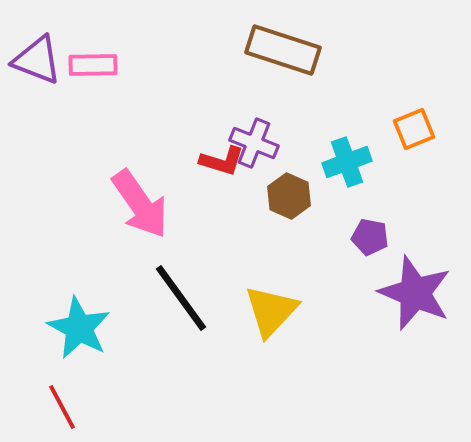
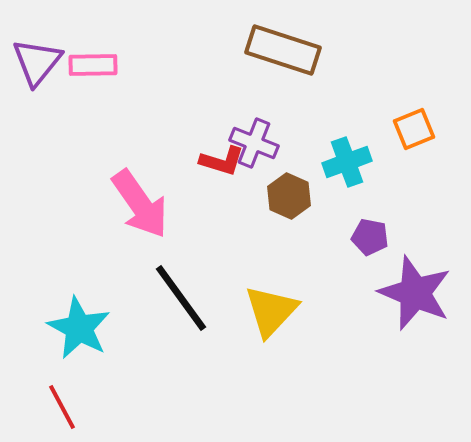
purple triangle: moved 2 px down; rotated 48 degrees clockwise
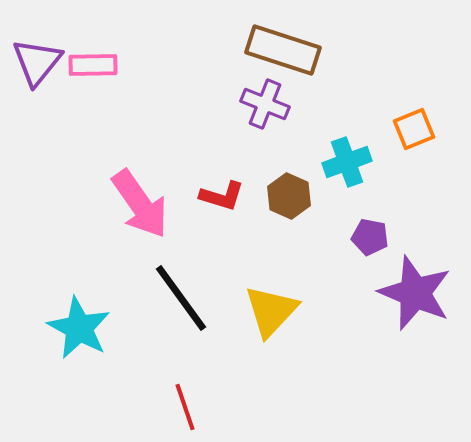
purple cross: moved 11 px right, 39 px up
red L-shape: moved 35 px down
red line: moved 123 px right; rotated 9 degrees clockwise
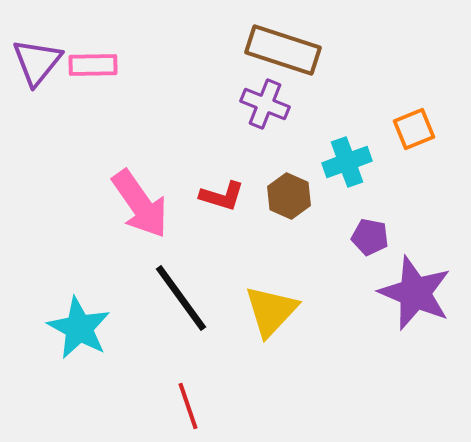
red line: moved 3 px right, 1 px up
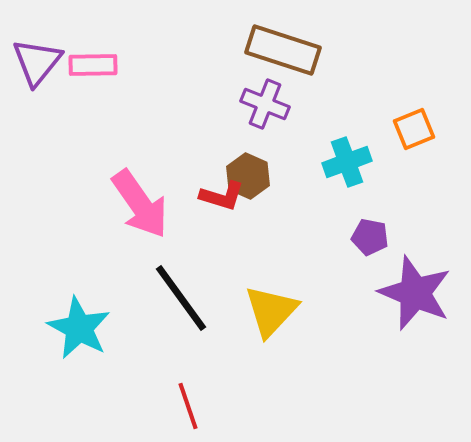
brown hexagon: moved 41 px left, 20 px up
